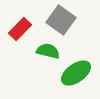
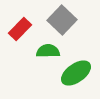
gray square: moved 1 px right; rotated 8 degrees clockwise
green semicircle: rotated 15 degrees counterclockwise
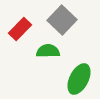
green ellipse: moved 3 px right, 6 px down; rotated 28 degrees counterclockwise
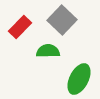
red rectangle: moved 2 px up
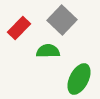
red rectangle: moved 1 px left, 1 px down
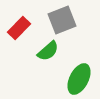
gray square: rotated 24 degrees clockwise
green semicircle: rotated 140 degrees clockwise
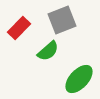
green ellipse: rotated 16 degrees clockwise
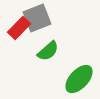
gray square: moved 25 px left, 2 px up
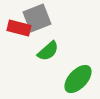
red rectangle: rotated 60 degrees clockwise
green ellipse: moved 1 px left
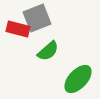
red rectangle: moved 1 px left, 1 px down
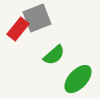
red rectangle: rotated 65 degrees counterclockwise
green semicircle: moved 6 px right, 4 px down
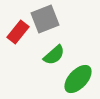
gray square: moved 8 px right, 1 px down
red rectangle: moved 3 px down
